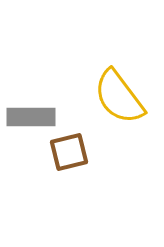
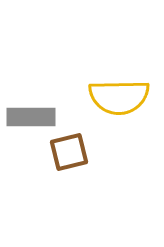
yellow semicircle: rotated 54 degrees counterclockwise
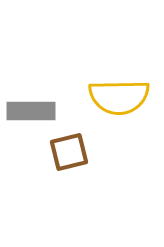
gray rectangle: moved 6 px up
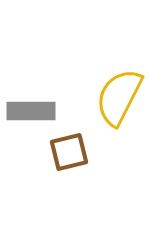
yellow semicircle: rotated 118 degrees clockwise
